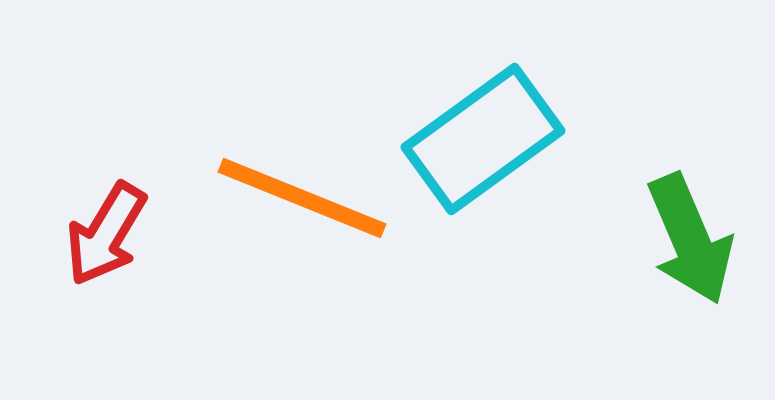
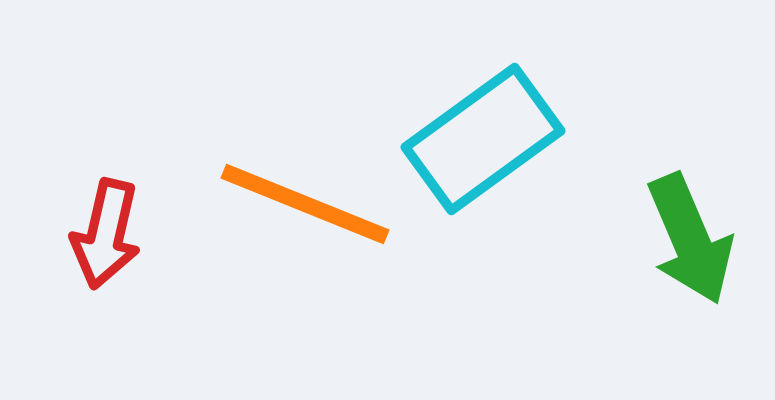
orange line: moved 3 px right, 6 px down
red arrow: rotated 18 degrees counterclockwise
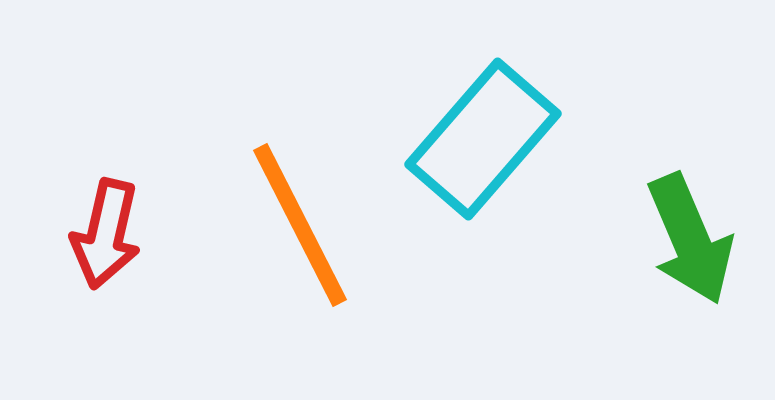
cyan rectangle: rotated 13 degrees counterclockwise
orange line: moved 5 px left, 21 px down; rotated 41 degrees clockwise
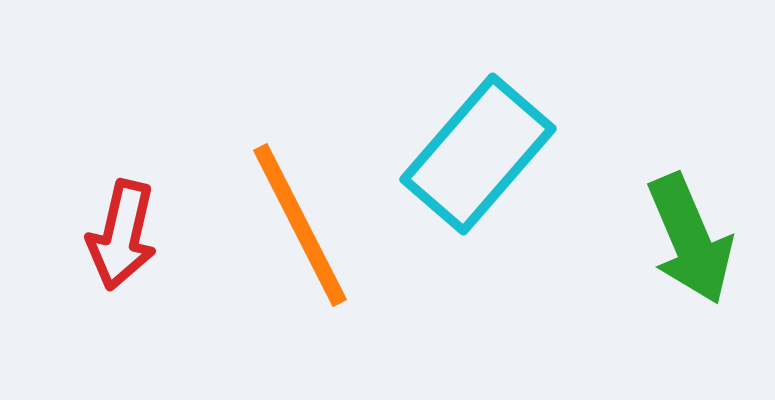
cyan rectangle: moved 5 px left, 15 px down
red arrow: moved 16 px right, 1 px down
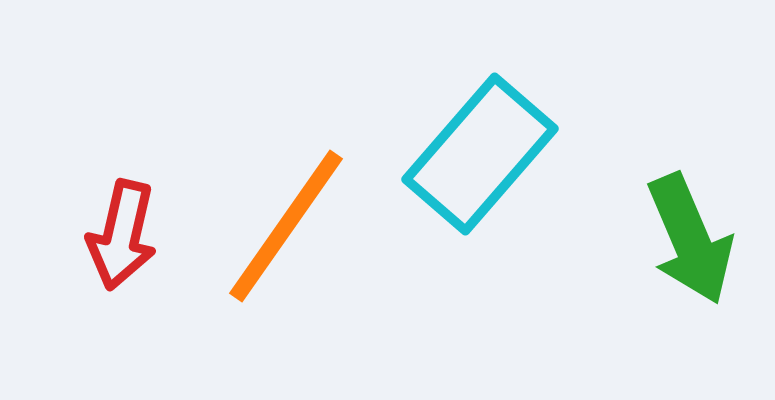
cyan rectangle: moved 2 px right
orange line: moved 14 px left, 1 px down; rotated 62 degrees clockwise
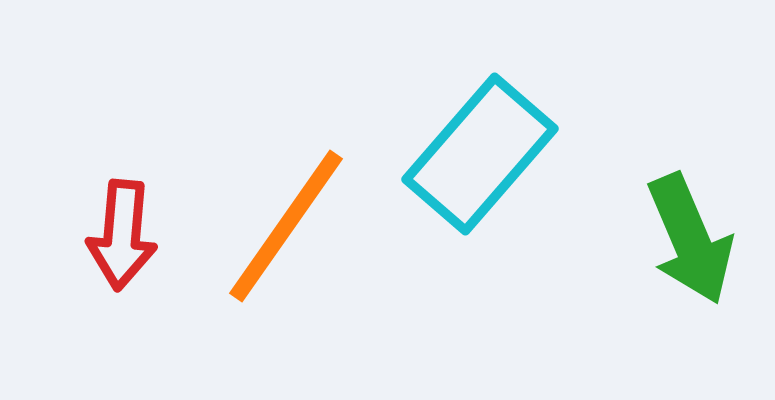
red arrow: rotated 8 degrees counterclockwise
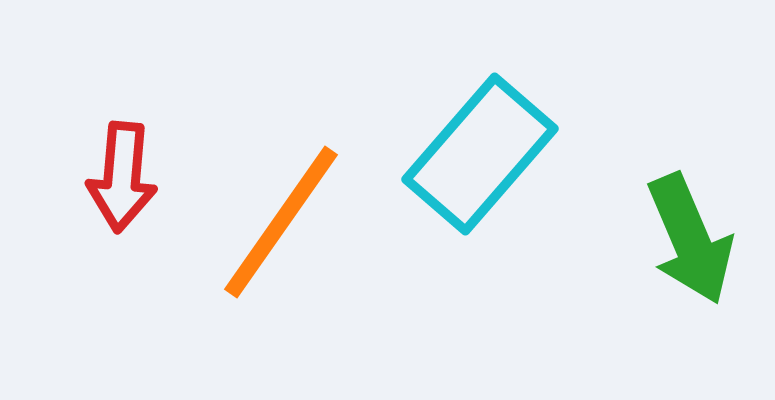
orange line: moved 5 px left, 4 px up
red arrow: moved 58 px up
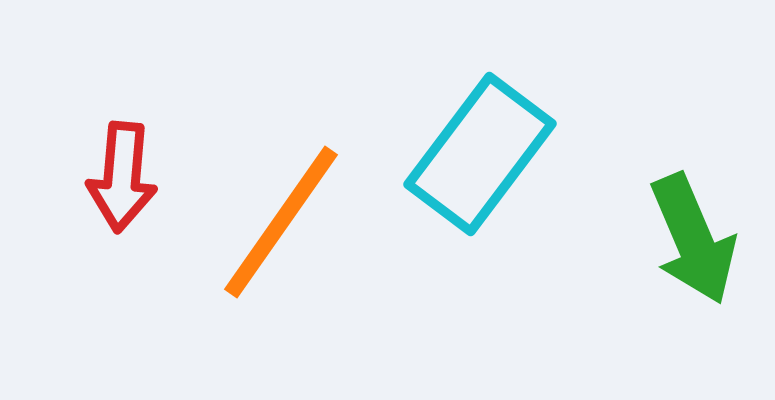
cyan rectangle: rotated 4 degrees counterclockwise
green arrow: moved 3 px right
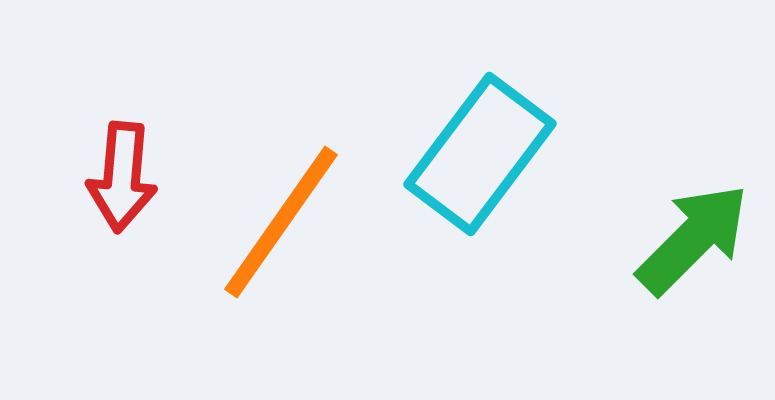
green arrow: rotated 112 degrees counterclockwise
